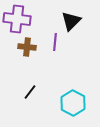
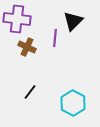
black triangle: moved 2 px right
purple line: moved 4 px up
brown cross: rotated 18 degrees clockwise
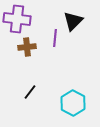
brown cross: rotated 30 degrees counterclockwise
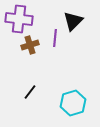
purple cross: moved 2 px right
brown cross: moved 3 px right, 2 px up; rotated 12 degrees counterclockwise
cyan hexagon: rotated 15 degrees clockwise
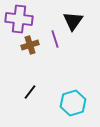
black triangle: rotated 10 degrees counterclockwise
purple line: moved 1 px down; rotated 24 degrees counterclockwise
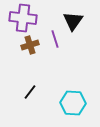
purple cross: moved 4 px right, 1 px up
cyan hexagon: rotated 20 degrees clockwise
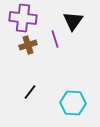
brown cross: moved 2 px left
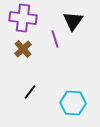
brown cross: moved 5 px left, 4 px down; rotated 24 degrees counterclockwise
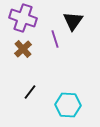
purple cross: rotated 12 degrees clockwise
cyan hexagon: moved 5 px left, 2 px down
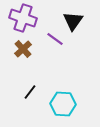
purple line: rotated 36 degrees counterclockwise
cyan hexagon: moved 5 px left, 1 px up
